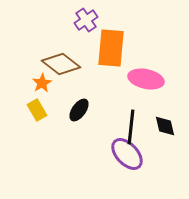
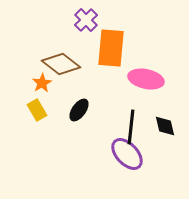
purple cross: rotated 10 degrees counterclockwise
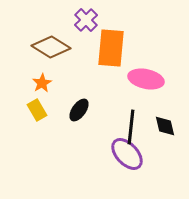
brown diamond: moved 10 px left, 17 px up; rotated 6 degrees counterclockwise
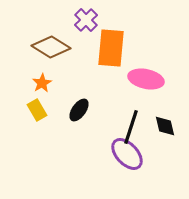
black line: rotated 12 degrees clockwise
